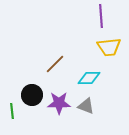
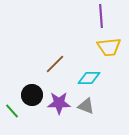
green line: rotated 35 degrees counterclockwise
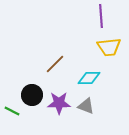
green line: rotated 21 degrees counterclockwise
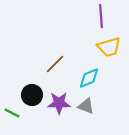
yellow trapezoid: rotated 10 degrees counterclockwise
cyan diamond: rotated 20 degrees counterclockwise
green line: moved 2 px down
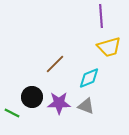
black circle: moved 2 px down
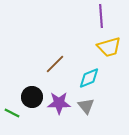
gray triangle: rotated 30 degrees clockwise
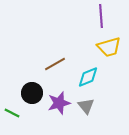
brown line: rotated 15 degrees clockwise
cyan diamond: moved 1 px left, 1 px up
black circle: moved 4 px up
purple star: rotated 15 degrees counterclockwise
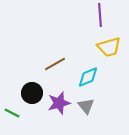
purple line: moved 1 px left, 1 px up
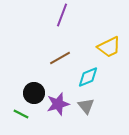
purple line: moved 38 px left; rotated 25 degrees clockwise
yellow trapezoid: rotated 10 degrees counterclockwise
brown line: moved 5 px right, 6 px up
black circle: moved 2 px right
purple star: moved 1 px left, 1 px down
green line: moved 9 px right, 1 px down
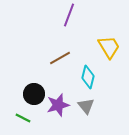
purple line: moved 7 px right
yellow trapezoid: rotated 95 degrees counterclockwise
cyan diamond: rotated 55 degrees counterclockwise
black circle: moved 1 px down
purple star: moved 1 px down
green line: moved 2 px right, 4 px down
